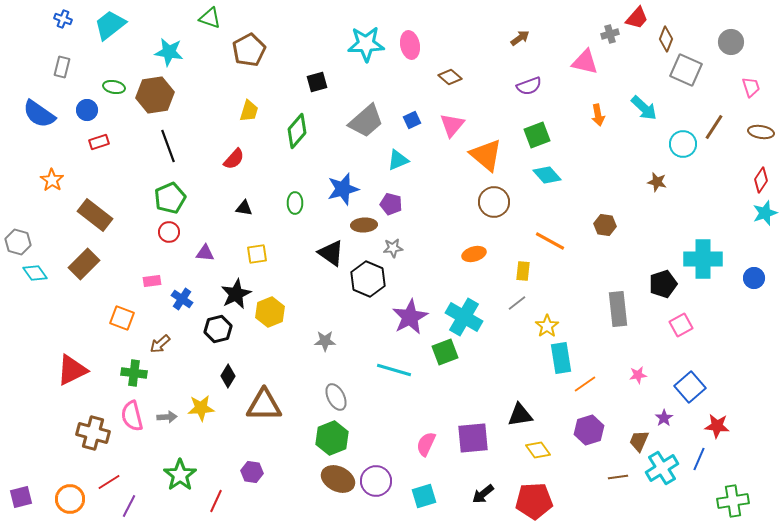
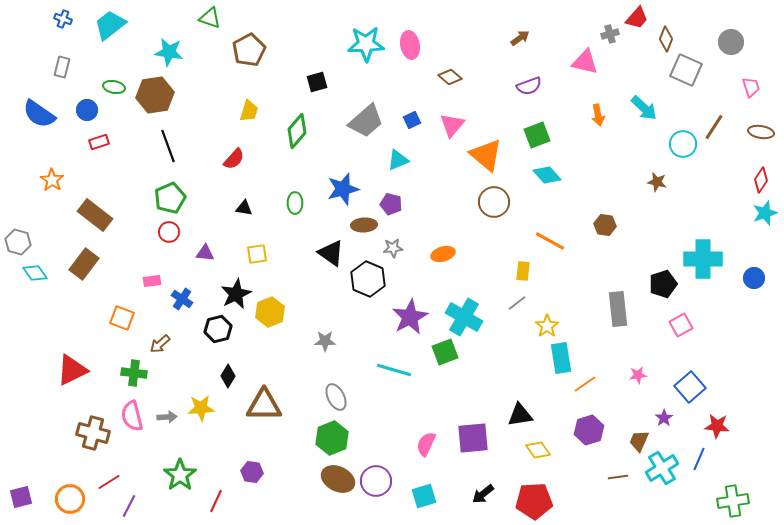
orange ellipse at (474, 254): moved 31 px left
brown rectangle at (84, 264): rotated 8 degrees counterclockwise
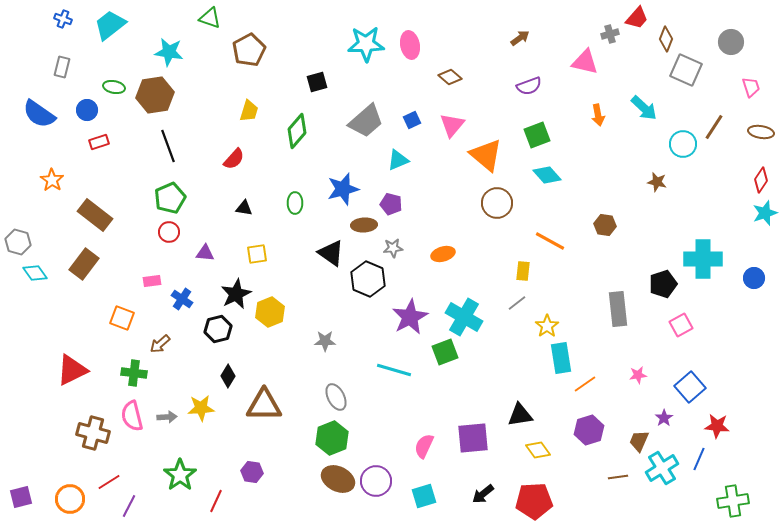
brown circle at (494, 202): moved 3 px right, 1 px down
pink semicircle at (426, 444): moved 2 px left, 2 px down
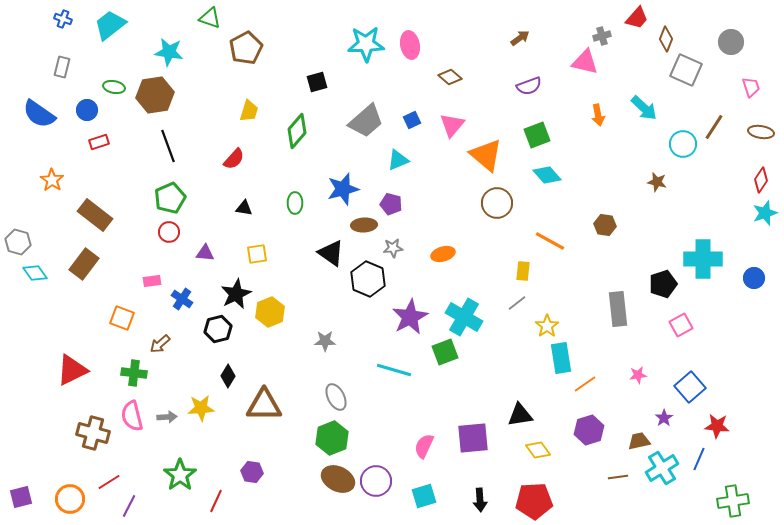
gray cross at (610, 34): moved 8 px left, 2 px down
brown pentagon at (249, 50): moved 3 px left, 2 px up
brown trapezoid at (639, 441): rotated 55 degrees clockwise
black arrow at (483, 494): moved 3 px left, 6 px down; rotated 55 degrees counterclockwise
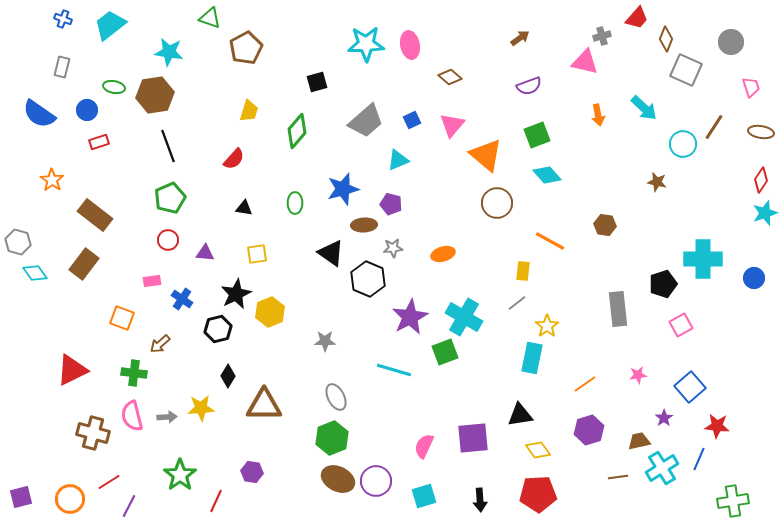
red circle at (169, 232): moved 1 px left, 8 px down
cyan rectangle at (561, 358): moved 29 px left; rotated 20 degrees clockwise
red pentagon at (534, 501): moved 4 px right, 7 px up
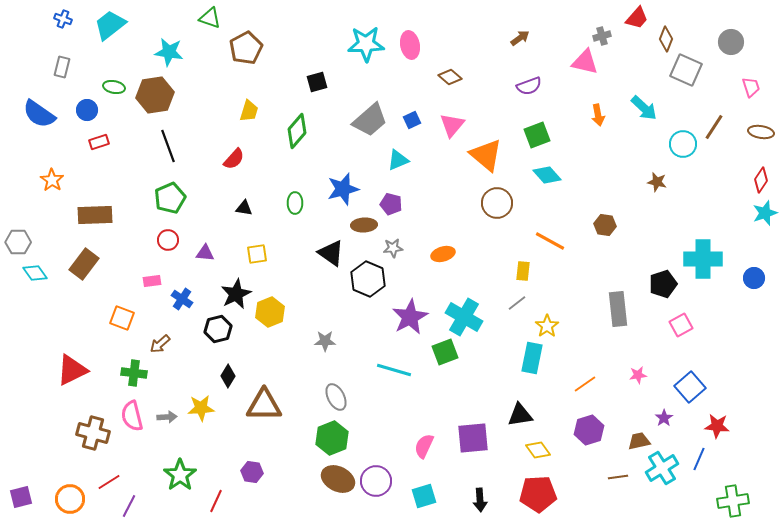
gray trapezoid at (366, 121): moved 4 px right, 1 px up
brown rectangle at (95, 215): rotated 40 degrees counterclockwise
gray hexagon at (18, 242): rotated 15 degrees counterclockwise
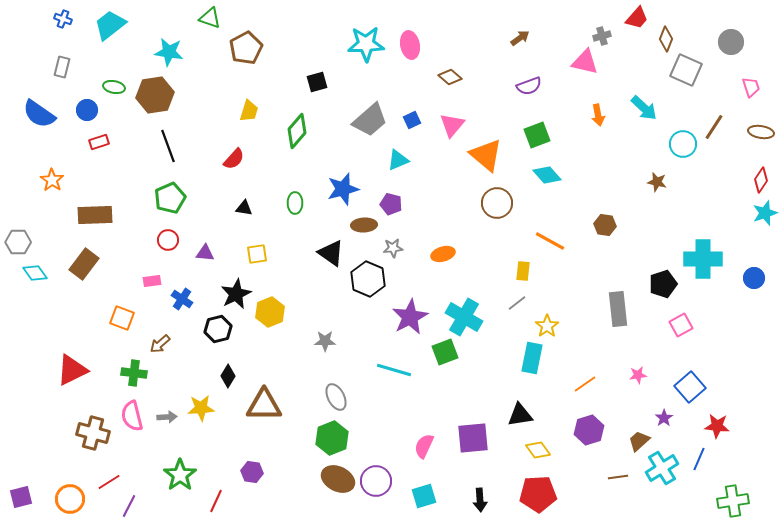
brown trapezoid at (639, 441): rotated 30 degrees counterclockwise
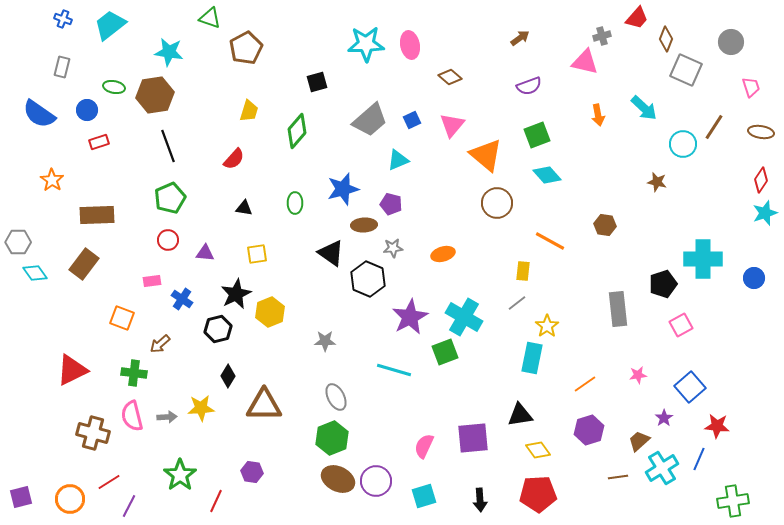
brown rectangle at (95, 215): moved 2 px right
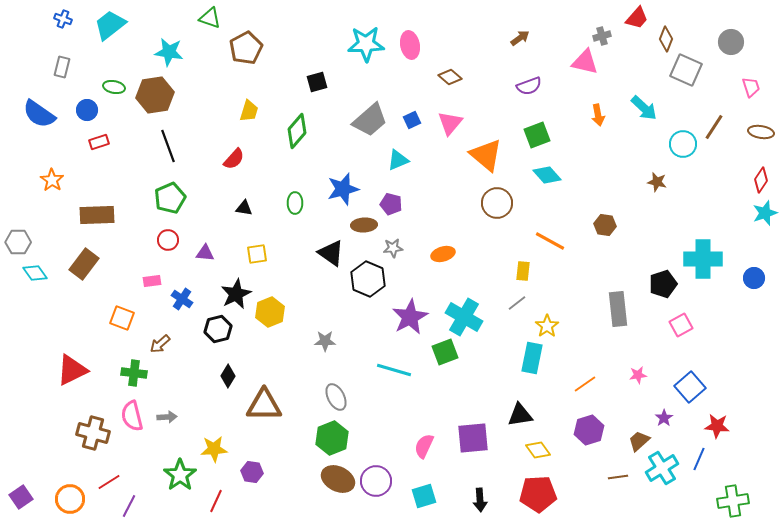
pink triangle at (452, 125): moved 2 px left, 2 px up
yellow star at (201, 408): moved 13 px right, 41 px down
purple square at (21, 497): rotated 20 degrees counterclockwise
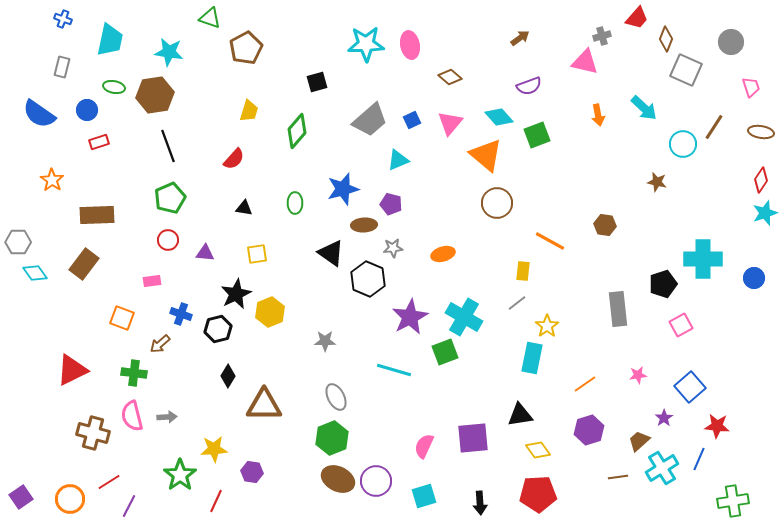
cyan trapezoid at (110, 25): moved 15 px down; rotated 140 degrees clockwise
cyan diamond at (547, 175): moved 48 px left, 58 px up
blue cross at (182, 299): moved 1 px left, 15 px down; rotated 15 degrees counterclockwise
black arrow at (480, 500): moved 3 px down
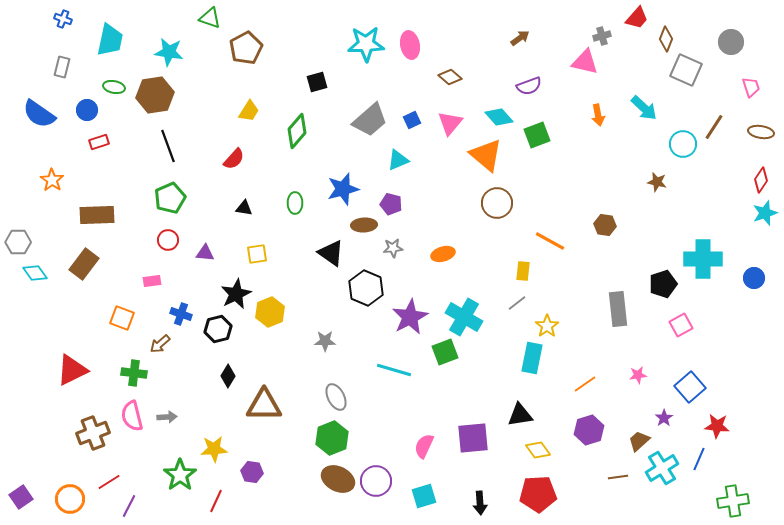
yellow trapezoid at (249, 111): rotated 15 degrees clockwise
black hexagon at (368, 279): moved 2 px left, 9 px down
brown cross at (93, 433): rotated 36 degrees counterclockwise
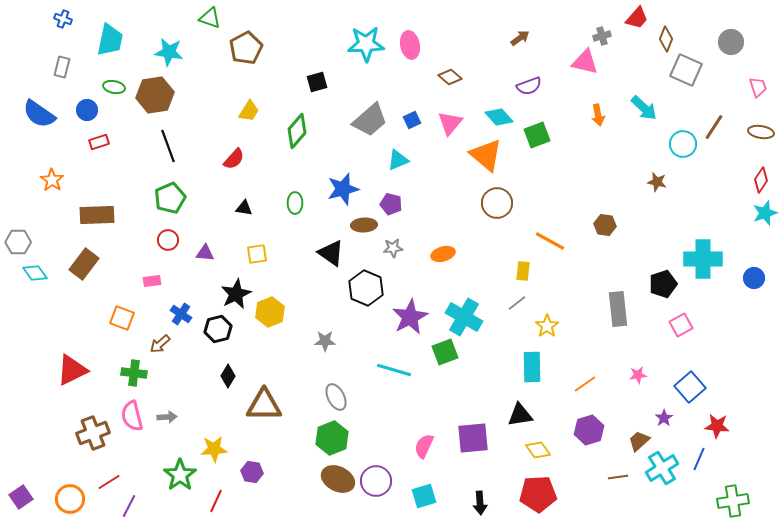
pink trapezoid at (751, 87): moved 7 px right
blue cross at (181, 314): rotated 15 degrees clockwise
cyan rectangle at (532, 358): moved 9 px down; rotated 12 degrees counterclockwise
